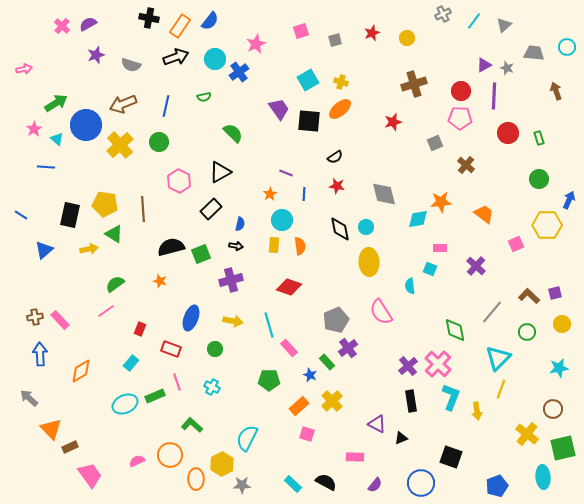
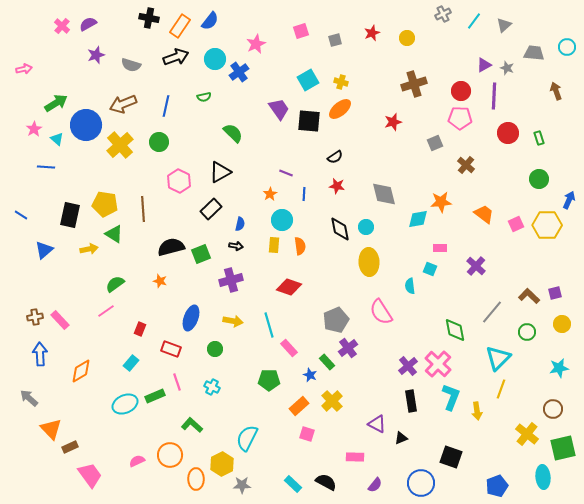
pink square at (516, 244): moved 20 px up
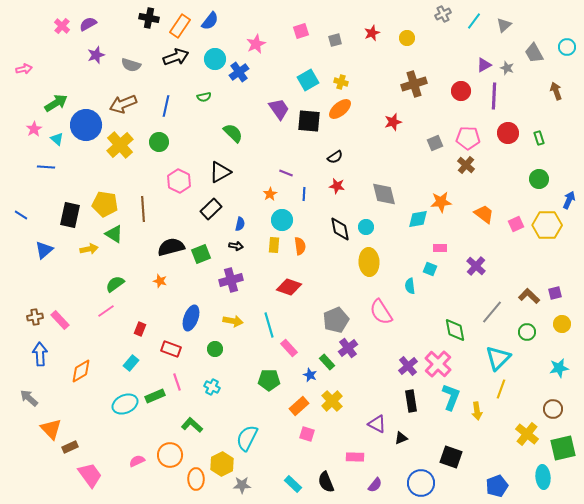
gray trapezoid at (534, 53): rotated 125 degrees counterclockwise
pink pentagon at (460, 118): moved 8 px right, 20 px down
black semicircle at (326, 482): rotated 140 degrees counterclockwise
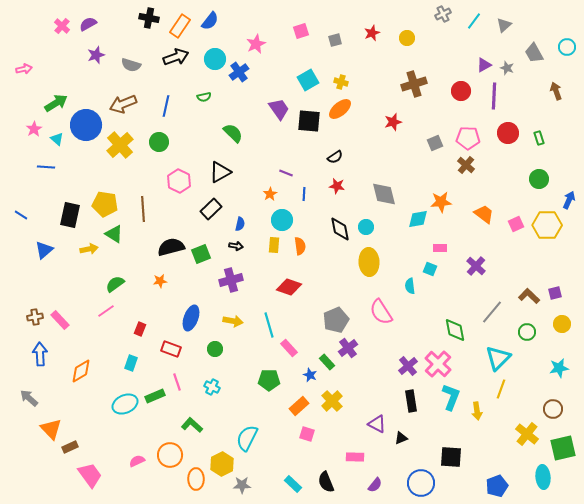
orange star at (160, 281): rotated 24 degrees counterclockwise
cyan rectangle at (131, 363): rotated 21 degrees counterclockwise
black square at (451, 457): rotated 15 degrees counterclockwise
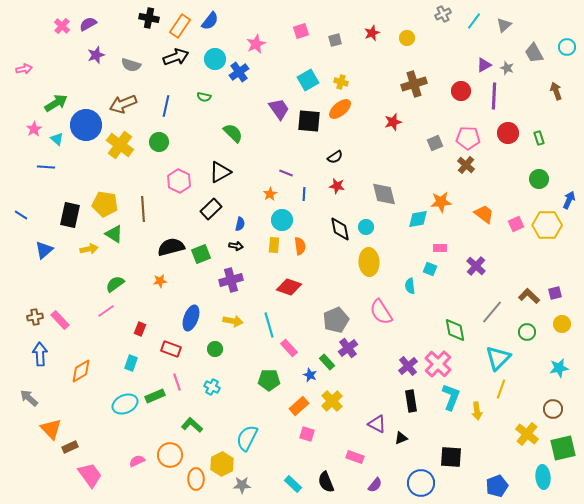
green semicircle at (204, 97): rotated 24 degrees clockwise
yellow cross at (120, 145): rotated 12 degrees counterclockwise
pink rectangle at (355, 457): rotated 18 degrees clockwise
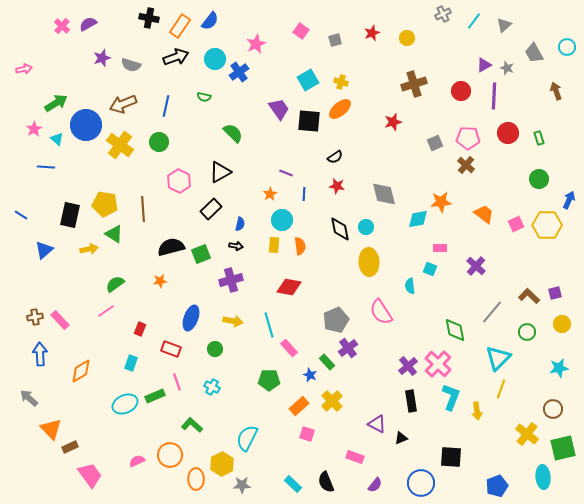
pink square at (301, 31): rotated 35 degrees counterclockwise
purple star at (96, 55): moved 6 px right, 3 px down
red diamond at (289, 287): rotated 10 degrees counterclockwise
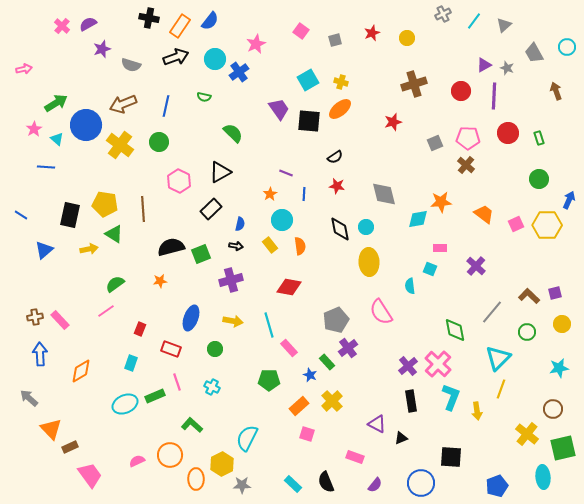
purple star at (102, 58): moved 9 px up
yellow rectangle at (274, 245): moved 4 px left; rotated 42 degrees counterclockwise
